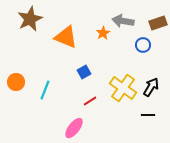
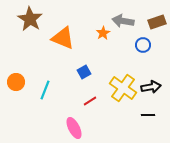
brown star: rotated 15 degrees counterclockwise
brown rectangle: moved 1 px left, 1 px up
orange triangle: moved 3 px left, 1 px down
black arrow: rotated 48 degrees clockwise
pink ellipse: rotated 65 degrees counterclockwise
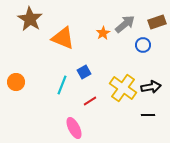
gray arrow: moved 2 px right, 3 px down; rotated 130 degrees clockwise
cyan line: moved 17 px right, 5 px up
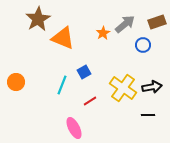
brown star: moved 8 px right; rotated 10 degrees clockwise
black arrow: moved 1 px right
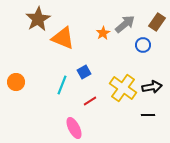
brown rectangle: rotated 36 degrees counterclockwise
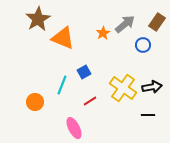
orange circle: moved 19 px right, 20 px down
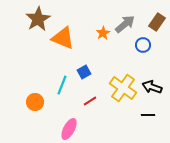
black arrow: rotated 150 degrees counterclockwise
pink ellipse: moved 5 px left, 1 px down; rotated 55 degrees clockwise
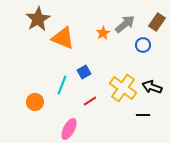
black line: moved 5 px left
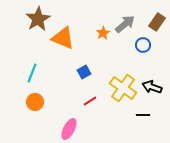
cyan line: moved 30 px left, 12 px up
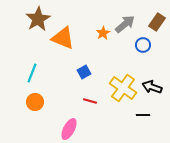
red line: rotated 48 degrees clockwise
